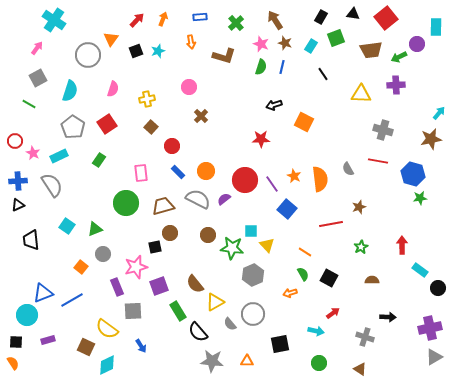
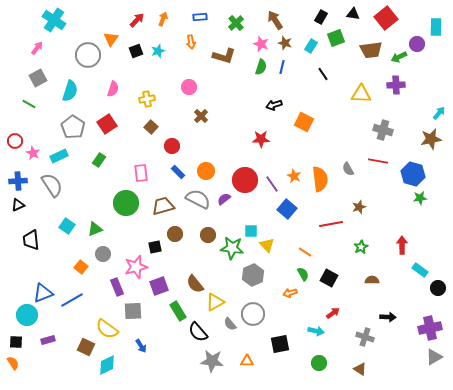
brown circle at (170, 233): moved 5 px right, 1 px down
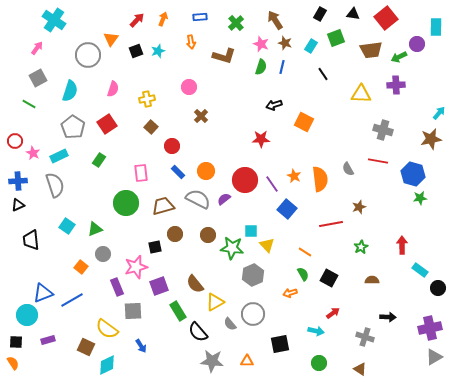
black rectangle at (321, 17): moved 1 px left, 3 px up
gray semicircle at (52, 185): moved 3 px right; rotated 15 degrees clockwise
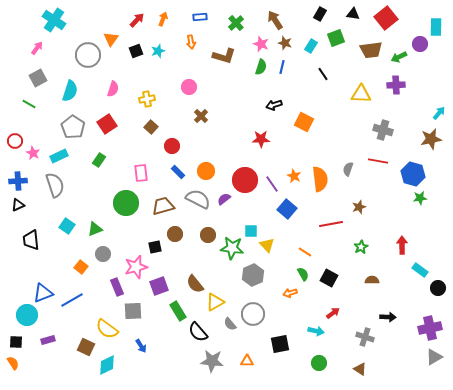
purple circle at (417, 44): moved 3 px right
gray semicircle at (348, 169): rotated 48 degrees clockwise
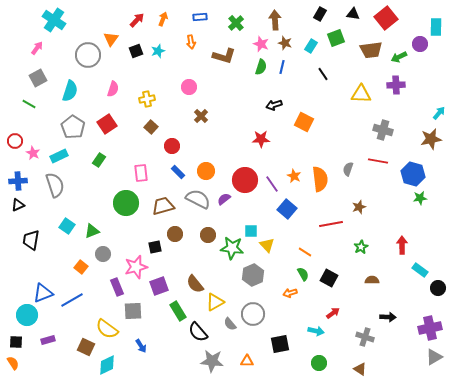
brown arrow at (275, 20): rotated 30 degrees clockwise
green triangle at (95, 229): moved 3 px left, 2 px down
black trapezoid at (31, 240): rotated 15 degrees clockwise
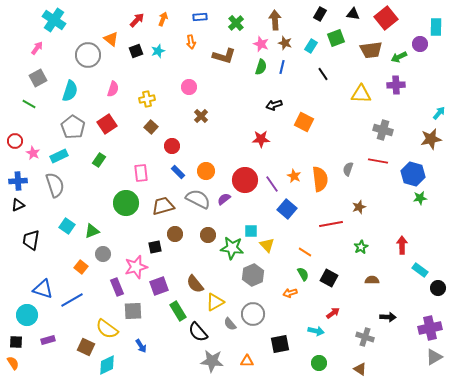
orange triangle at (111, 39): rotated 28 degrees counterclockwise
blue triangle at (43, 293): moved 4 px up; rotated 40 degrees clockwise
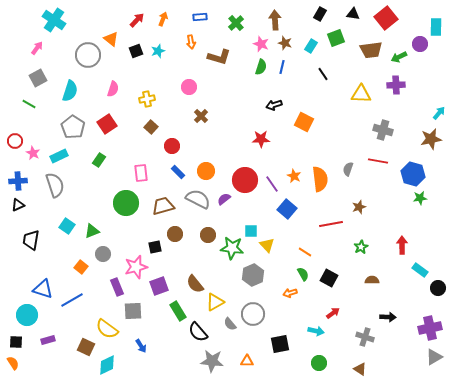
brown L-shape at (224, 56): moved 5 px left, 1 px down
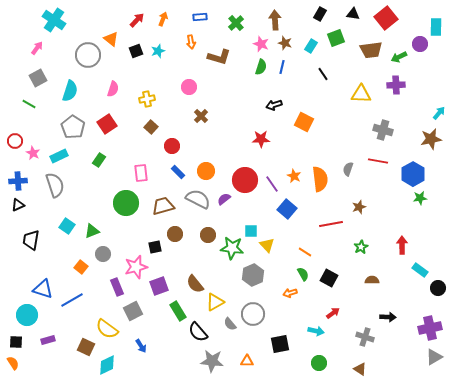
blue hexagon at (413, 174): rotated 15 degrees clockwise
gray square at (133, 311): rotated 24 degrees counterclockwise
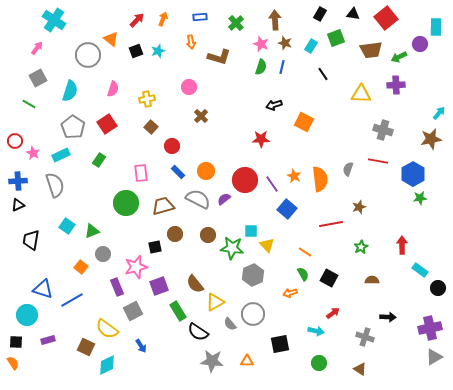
cyan rectangle at (59, 156): moved 2 px right, 1 px up
black semicircle at (198, 332): rotated 15 degrees counterclockwise
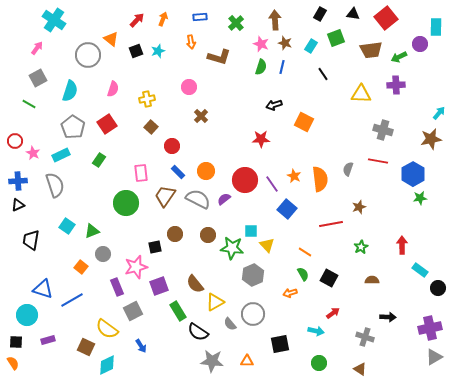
brown trapezoid at (163, 206): moved 2 px right, 10 px up; rotated 40 degrees counterclockwise
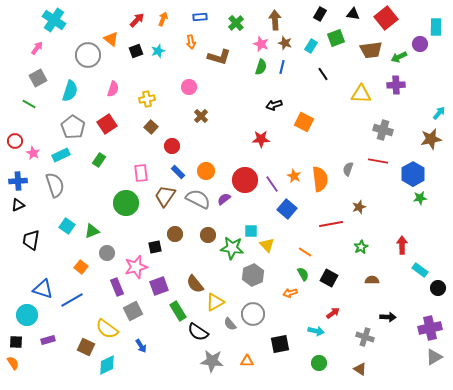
gray circle at (103, 254): moved 4 px right, 1 px up
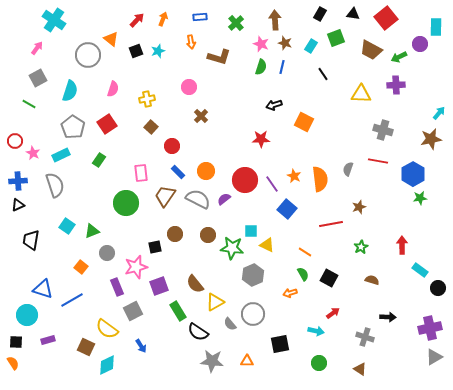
brown trapezoid at (371, 50): rotated 35 degrees clockwise
yellow triangle at (267, 245): rotated 21 degrees counterclockwise
brown semicircle at (372, 280): rotated 16 degrees clockwise
